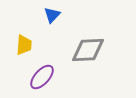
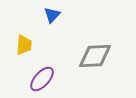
gray diamond: moved 7 px right, 6 px down
purple ellipse: moved 2 px down
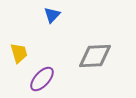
yellow trapezoid: moved 5 px left, 8 px down; rotated 20 degrees counterclockwise
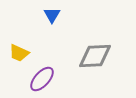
blue triangle: rotated 12 degrees counterclockwise
yellow trapezoid: rotated 130 degrees clockwise
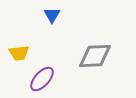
yellow trapezoid: rotated 30 degrees counterclockwise
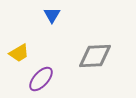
yellow trapezoid: rotated 25 degrees counterclockwise
purple ellipse: moved 1 px left
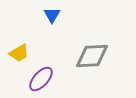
gray diamond: moved 3 px left
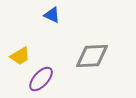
blue triangle: rotated 36 degrees counterclockwise
yellow trapezoid: moved 1 px right, 3 px down
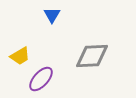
blue triangle: rotated 36 degrees clockwise
